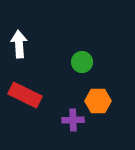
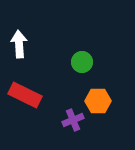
purple cross: rotated 20 degrees counterclockwise
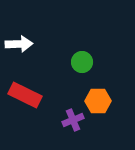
white arrow: rotated 92 degrees clockwise
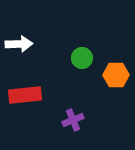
green circle: moved 4 px up
red rectangle: rotated 32 degrees counterclockwise
orange hexagon: moved 18 px right, 26 px up
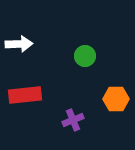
green circle: moved 3 px right, 2 px up
orange hexagon: moved 24 px down
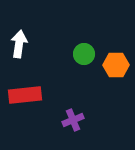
white arrow: rotated 80 degrees counterclockwise
green circle: moved 1 px left, 2 px up
orange hexagon: moved 34 px up
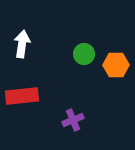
white arrow: moved 3 px right
red rectangle: moved 3 px left, 1 px down
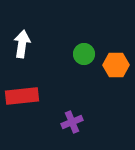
purple cross: moved 1 px left, 2 px down
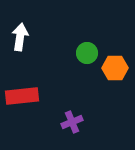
white arrow: moved 2 px left, 7 px up
green circle: moved 3 px right, 1 px up
orange hexagon: moved 1 px left, 3 px down
